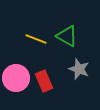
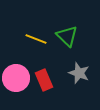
green triangle: rotated 15 degrees clockwise
gray star: moved 4 px down
red rectangle: moved 1 px up
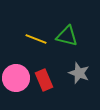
green triangle: rotated 30 degrees counterclockwise
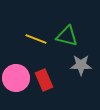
gray star: moved 2 px right, 8 px up; rotated 20 degrees counterclockwise
